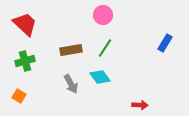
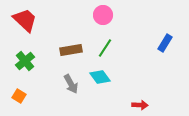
red trapezoid: moved 4 px up
green cross: rotated 24 degrees counterclockwise
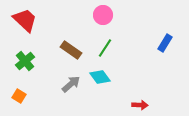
brown rectangle: rotated 45 degrees clockwise
gray arrow: rotated 102 degrees counterclockwise
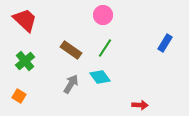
gray arrow: rotated 18 degrees counterclockwise
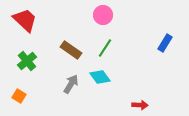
green cross: moved 2 px right
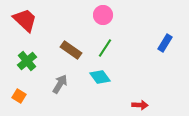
gray arrow: moved 11 px left
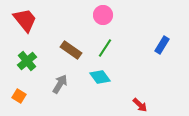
red trapezoid: rotated 8 degrees clockwise
blue rectangle: moved 3 px left, 2 px down
red arrow: rotated 42 degrees clockwise
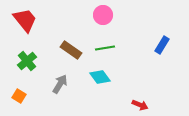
green line: rotated 48 degrees clockwise
red arrow: rotated 21 degrees counterclockwise
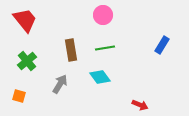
brown rectangle: rotated 45 degrees clockwise
orange square: rotated 16 degrees counterclockwise
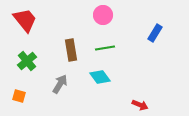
blue rectangle: moved 7 px left, 12 px up
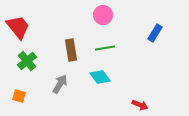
red trapezoid: moved 7 px left, 7 px down
